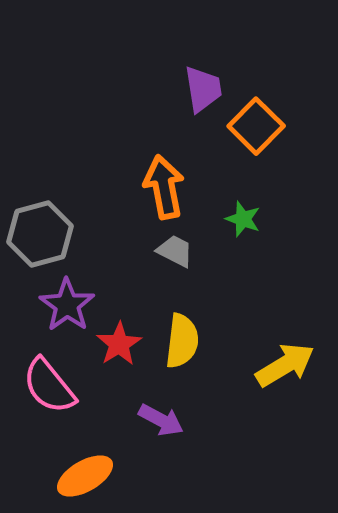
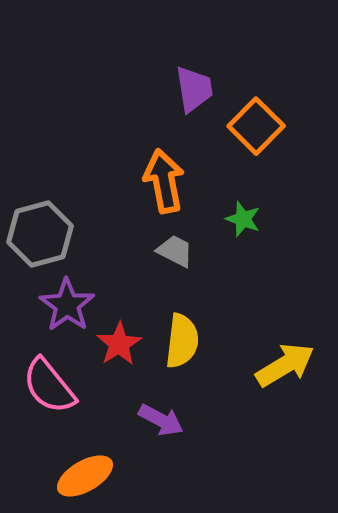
purple trapezoid: moved 9 px left
orange arrow: moved 6 px up
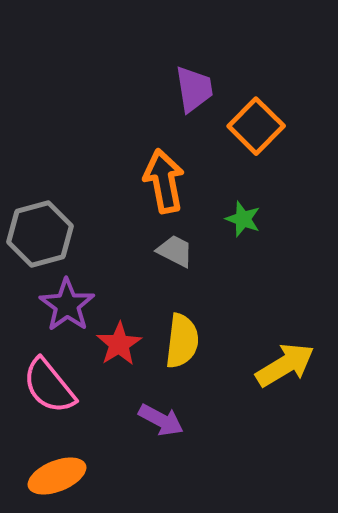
orange ellipse: moved 28 px left; rotated 8 degrees clockwise
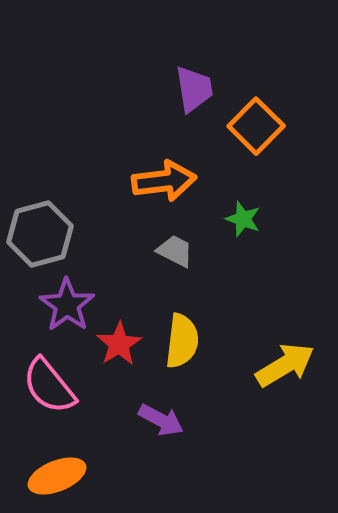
orange arrow: rotated 94 degrees clockwise
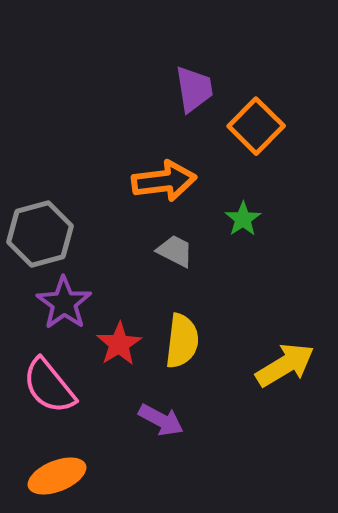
green star: rotated 18 degrees clockwise
purple star: moved 3 px left, 2 px up
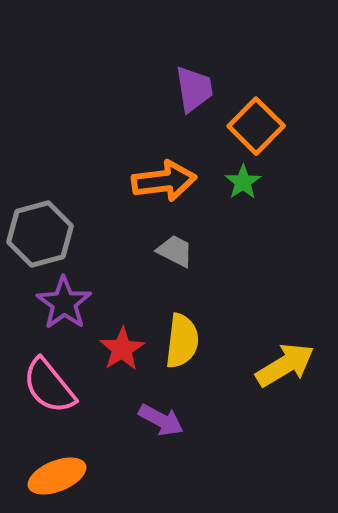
green star: moved 37 px up
red star: moved 3 px right, 5 px down
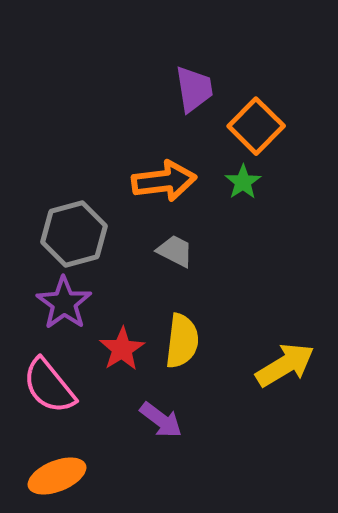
gray hexagon: moved 34 px right
purple arrow: rotated 9 degrees clockwise
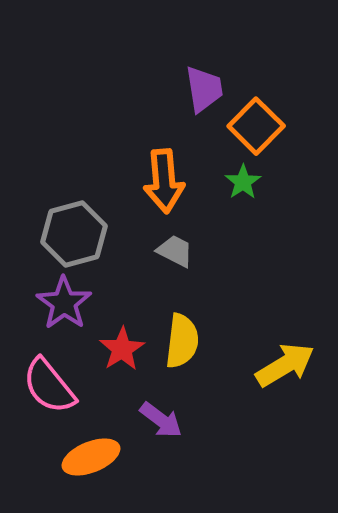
purple trapezoid: moved 10 px right
orange arrow: rotated 92 degrees clockwise
orange ellipse: moved 34 px right, 19 px up
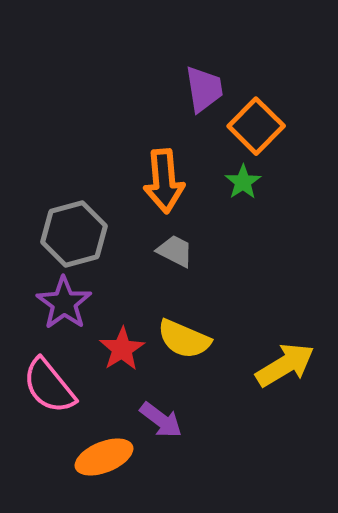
yellow semicircle: moved 2 px right, 2 px up; rotated 106 degrees clockwise
orange ellipse: moved 13 px right
